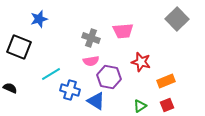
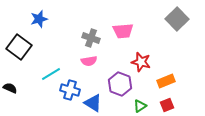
black square: rotated 15 degrees clockwise
pink semicircle: moved 2 px left
purple hexagon: moved 11 px right, 7 px down; rotated 10 degrees clockwise
blue triangle: moved 3 px left, 2 px down
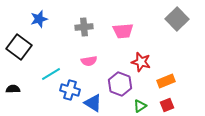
gray cross: moved 7 px left, 11 px up; rotated 24 degrees counterclockwise
black semicircle: moved 3 px right, 1 px down; rotated 24 degrees counterclockwise
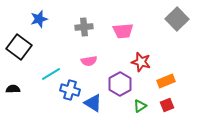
purple hexagon: rotated 10 degrees clockwise
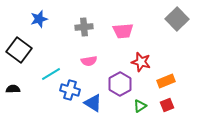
black square: moved 3 px down
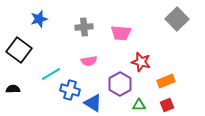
pink trapezoid: moved 2 px left, 2 px down; rotated 10 degrees clockwise
green triangle: moved 1 px left, 1 px up; rotated 32 degrees clockwise
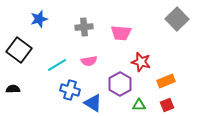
cyan line: moved 6 px right, 9 px up
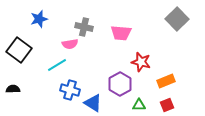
gray cross: rotated 18 degrees clockwise
pink semicircle: moved 19 px left, 17 px up
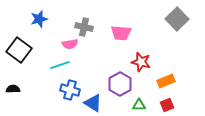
cyan line: moved 3 px right; rotated 12 degrees clockwise
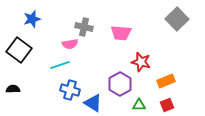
blue star: moved 7 px left
